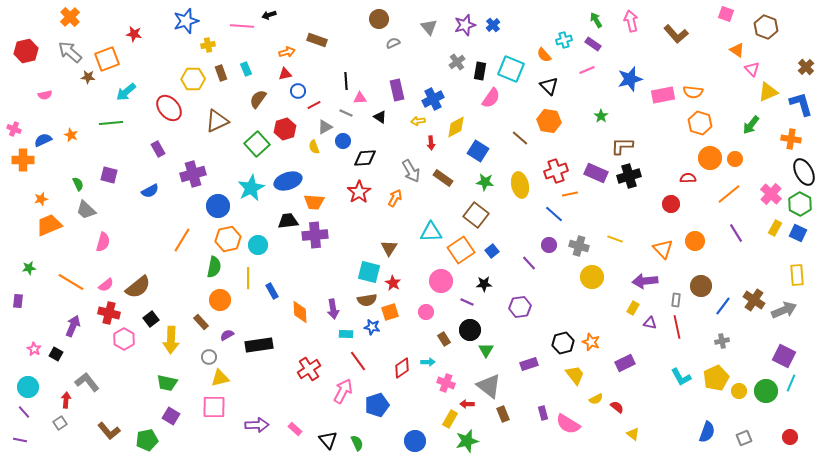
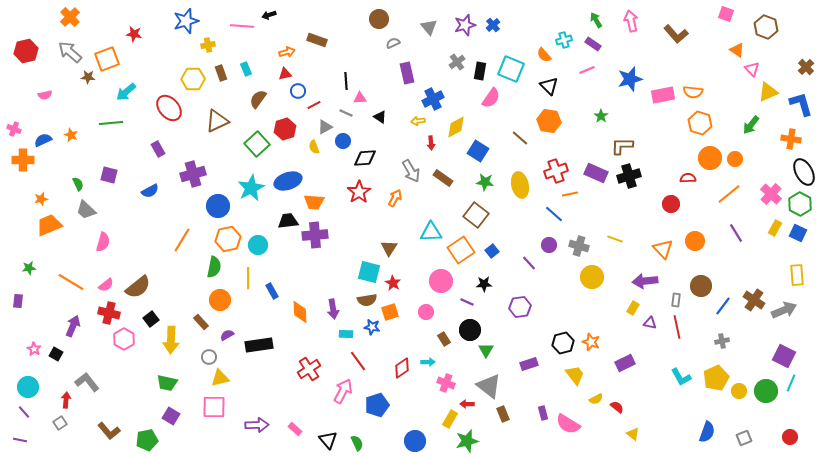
purple rectangle at (397, 90): moved 10 px right, 17 px up
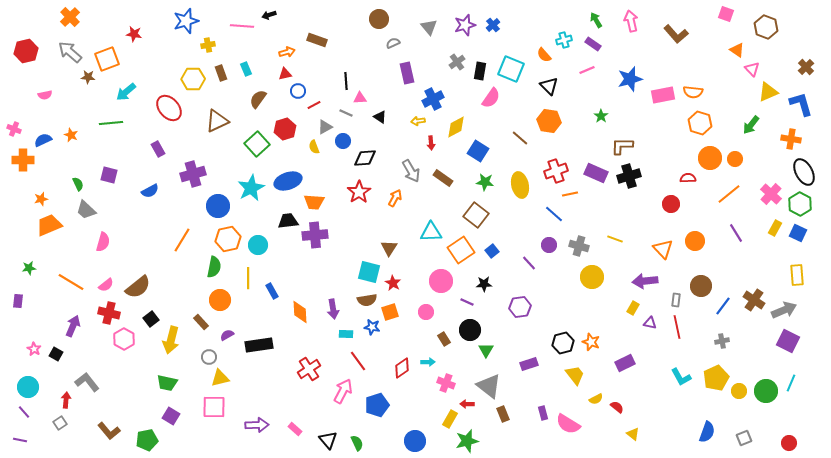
yellow arrow at (171, 340): rotated 12 degrees clockwise
purple square at (784, 356): moved 4 px right, 15 px up
red circle at (790, 437): moved 1 px left, 6 px down
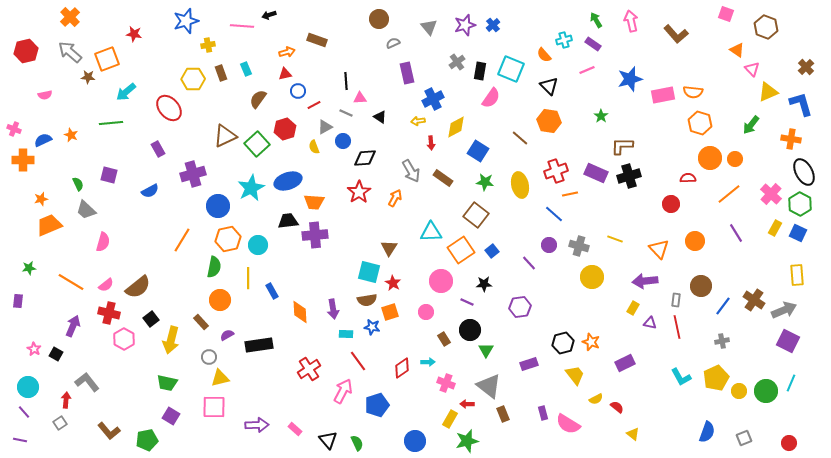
brown triangle at (217, 121): moved 8 px right, 15 px down
orange triangle at (663, 249): moved 4 px left
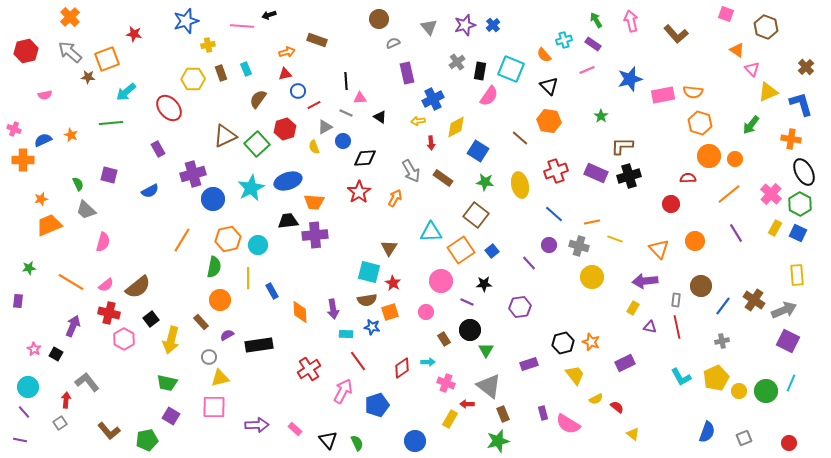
pink semicircle at (491, 98): moved 2 px left, 2 px up
orange circle at (710, 158): moved 1 px left, 2 px up
orange line at (570, 194): moved 22 px right, 28 px down
blue circle at (218, 206): moved 5 px left, 7 px up
purple triangle at (650, 323): moved 4 px down
green star at (467, 441): moved 31 px right
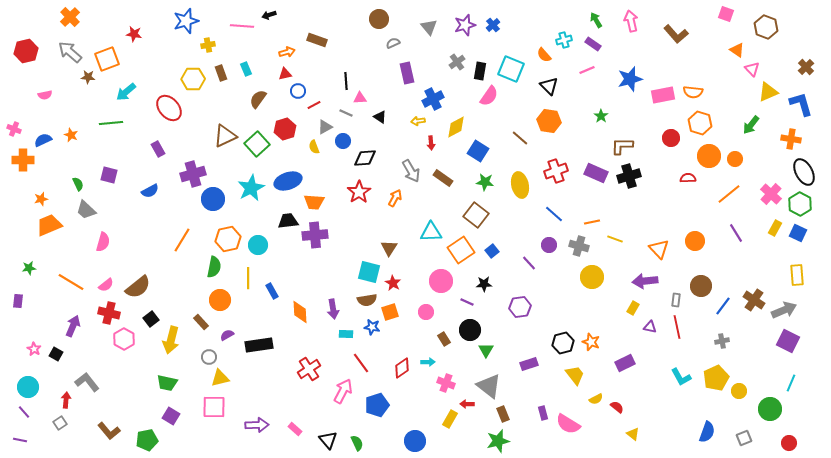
red circle at (671, 204): moved 66 px up
red line at (358, 361): moved 3 px right, 2 px down
green circle at (766, 391): moved 4 px right, 18 px down
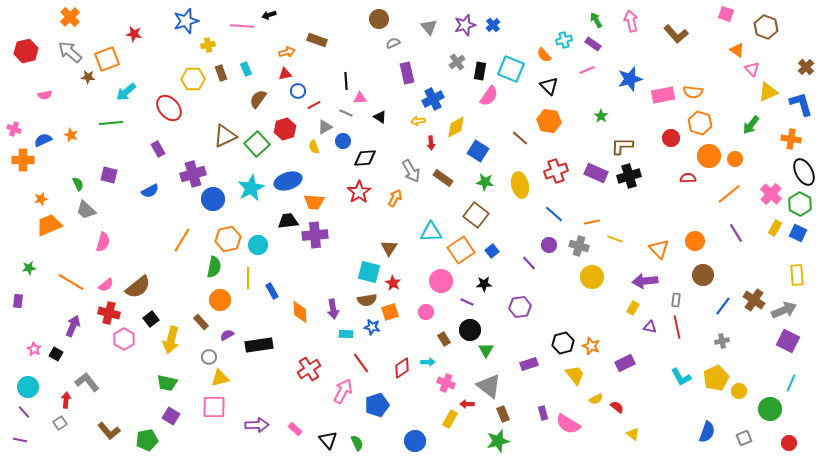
brown circle at (701, 286): moved 2 px right, 11 px up
orange star at (591, 342): moved 4 px down
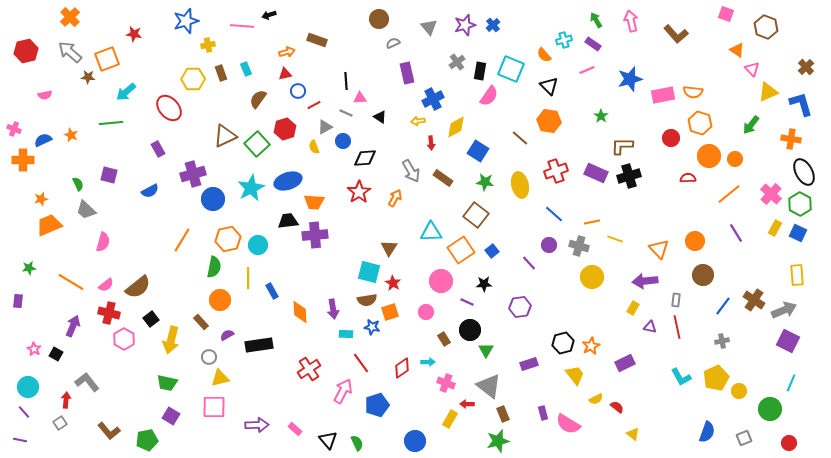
orange star at (591, 346): rotated 24 degrees clockwise
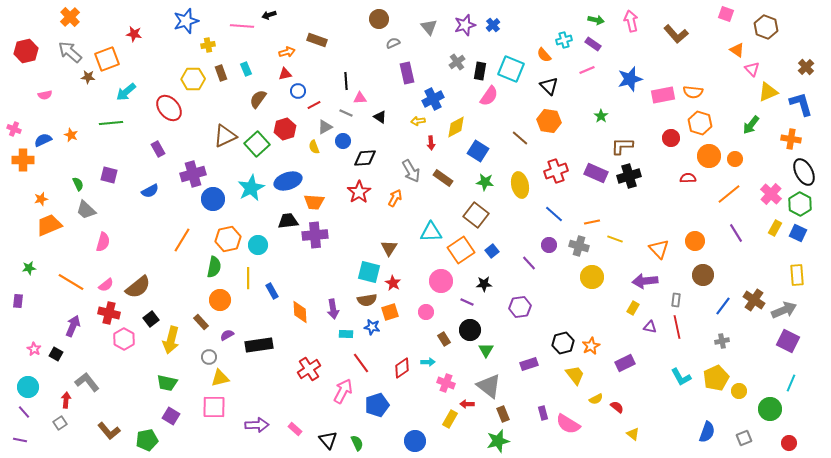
green arrow at (596, 20): rotated 133 degrees clockwise
